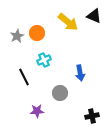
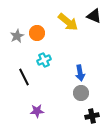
gray circle: moved 21 px right
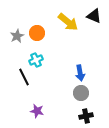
cyan cross: moved 8 px left
purple star: rotated 16 degrees clockwise
black cross: moved 6 px left
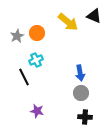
black cross: moved 1 px left, 1 px down; rotated 16 degrees clockwise
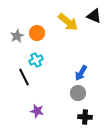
blue arrow: moved 1 px right; rotated 42 degrees clockwise
gray circle: moved 3 px left
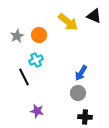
orange circle: moved 2 px right, 2 px down
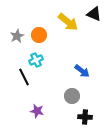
black triangle: moved 2 px up
blue arrow: moved 1 px right, 2 px up; rotated 84 degrees counterclockwise
gray circle: moved 6 px left, 3 px down
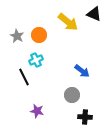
gray star: rotated 16 degrees counterclockwise
gray circle: moved 1 px up
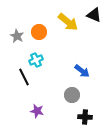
black triangle: moved 1 px down
orange circle: moved 3 px up
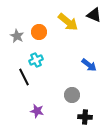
blue arrow: moved 7 px right, 6 px up
